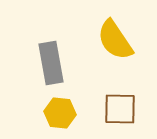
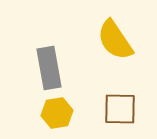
gray rectangle: moved 2 px left, 5 px down
yellow hexagon: moved 3 px left; rotated 16 degrees counterclockwise
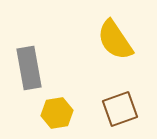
gray rectangle: moved 20 px left
brown square: rotated 21 degrees counterclockwise
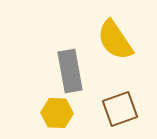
gray rectangle: moved 41 px right, 3 px down
yellow hexagon: rotated 12 degrees clockwise
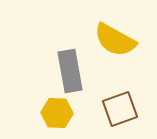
yellow semicircle: rotated 27 degrees counterclockwise
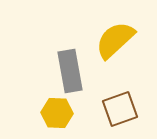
yellow semicircle: rotated 108 degrees clockwise
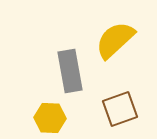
yellow hexagon: moved 7 px left, 5 px down
